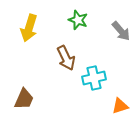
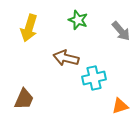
brown arrow: rotated 130 degrees clockwise
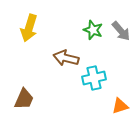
green star: moved 15 px right, 10 px down
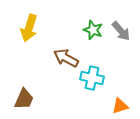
brown arrow: rotated 15 degrees clockwise
cyan cross: moved 2 px left; rotated 25 degrees clockwise
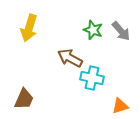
brown arrow: moved 4 px right
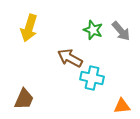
orange triangle: moved 2 px right; rotated 12 degrees clockwise
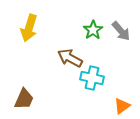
green star: rotated 18 degrees clockwise
orange triangle: rotated 30 degrees counterclockwise
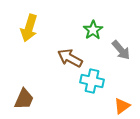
gray arrow: moved 19 px down
cyan cross: moved 3 px down
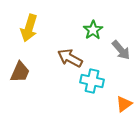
brown trapezoid: moved 4 px left, 27 px up
orange triangle: moved 2 px right, 2 px up
